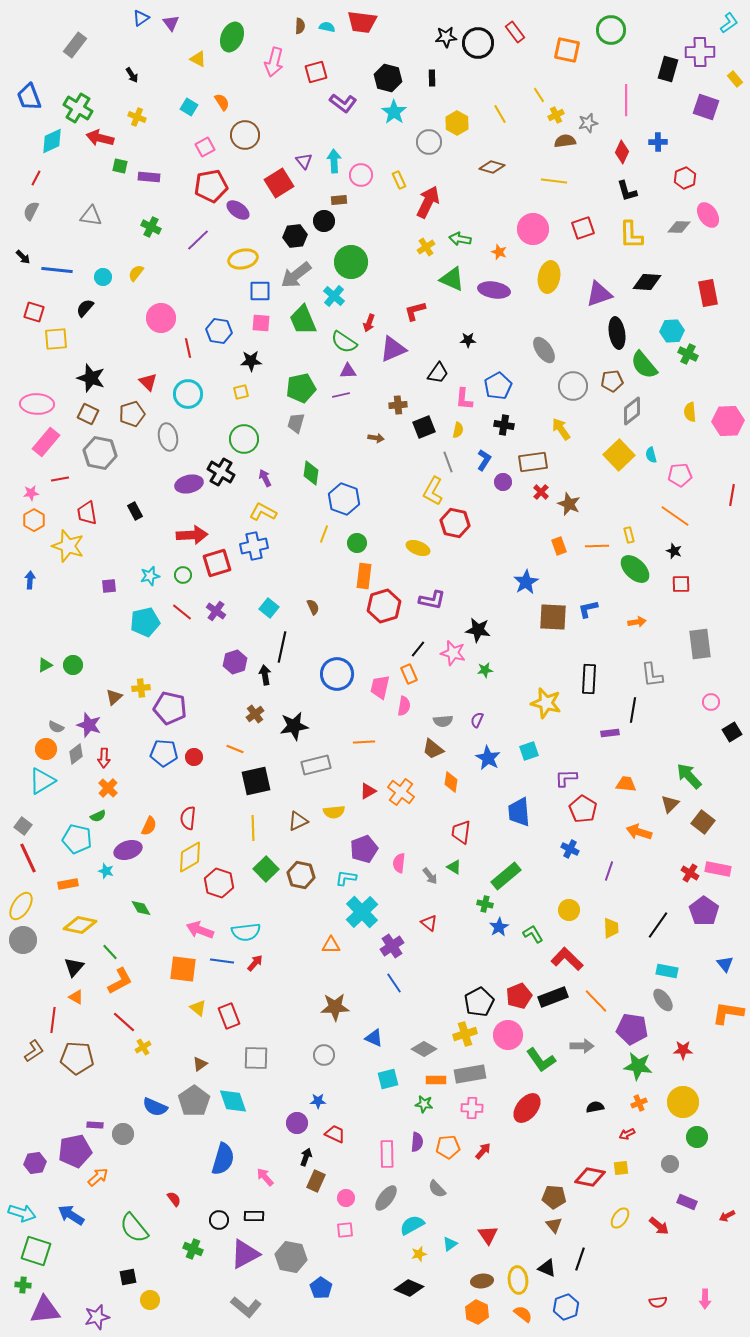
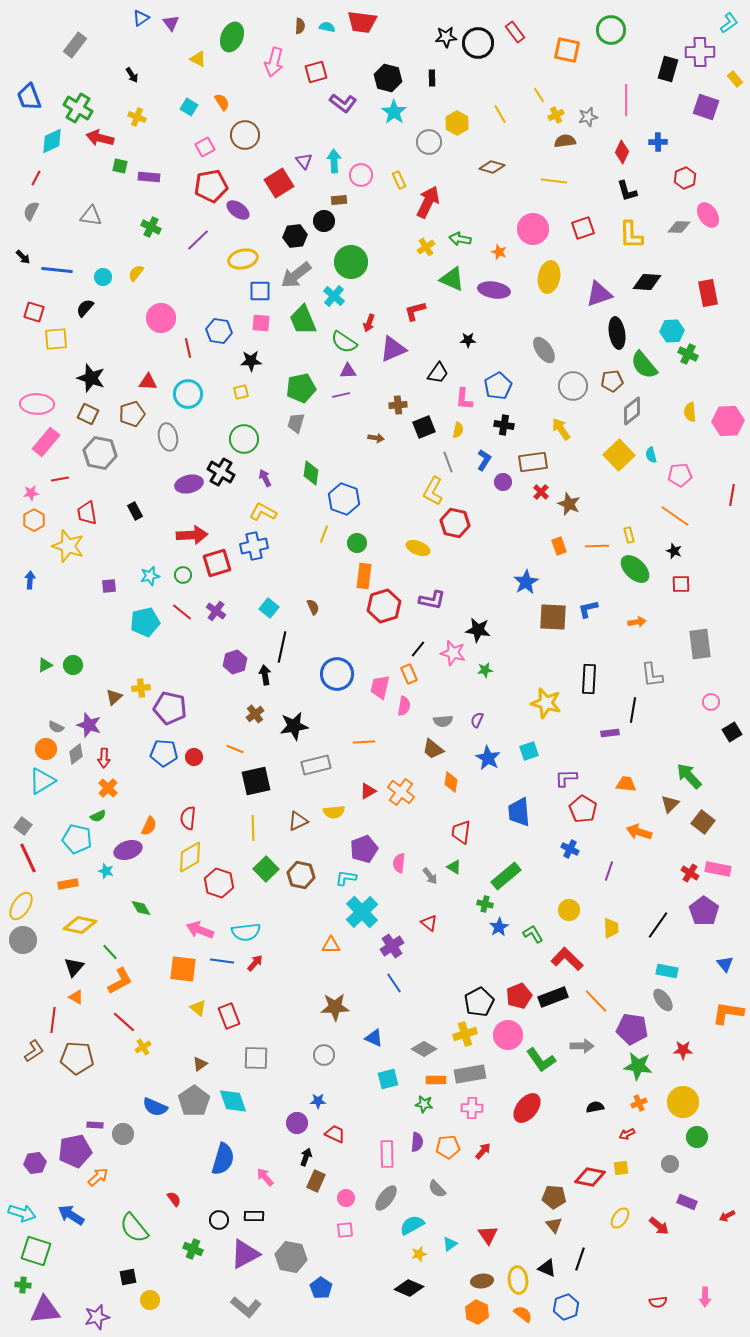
gray star at (588, 123): moved 6 px up
red triangle at (148, 382): rotated 42 degrees counterclockwise
pink arrow at (705, 1299): moved 2 px up
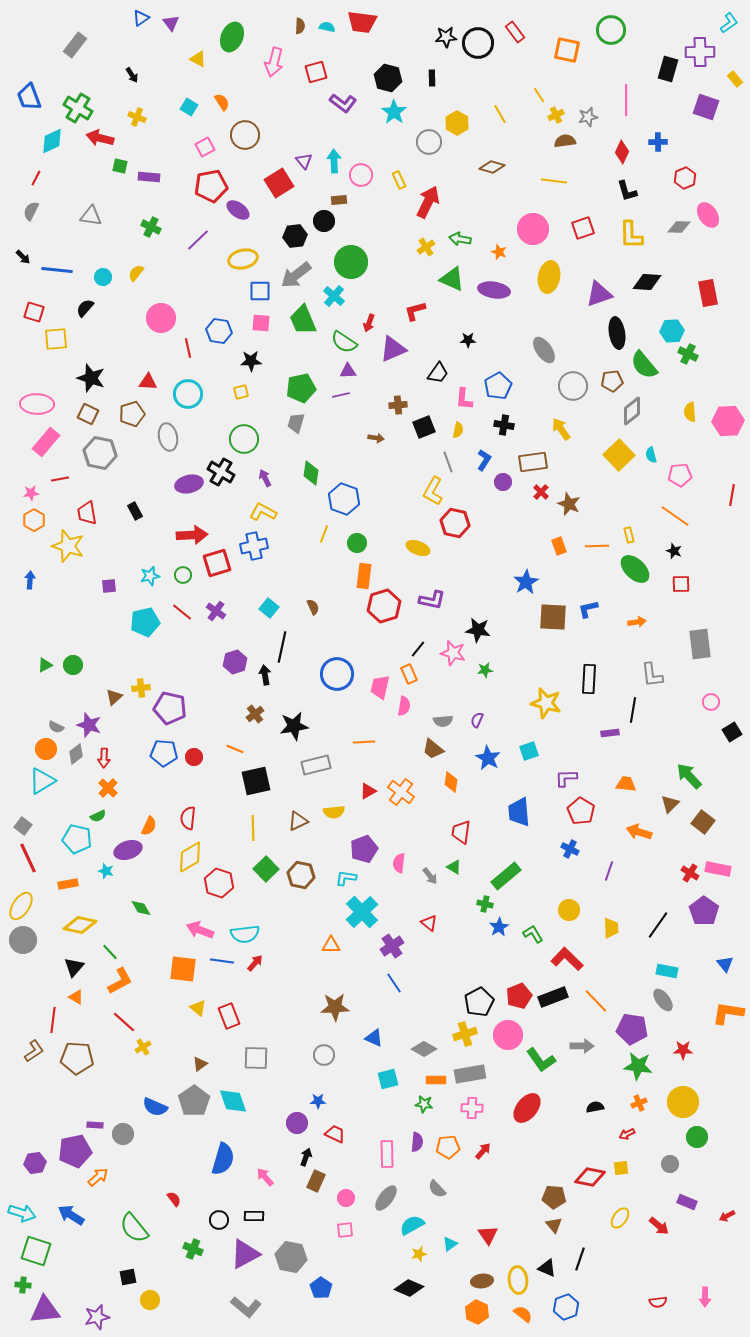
red pentagon at (583, 809): moved 2 px left, 2 px down
cyan semicircle at (246, 932): moved 1 px left, 2 px down
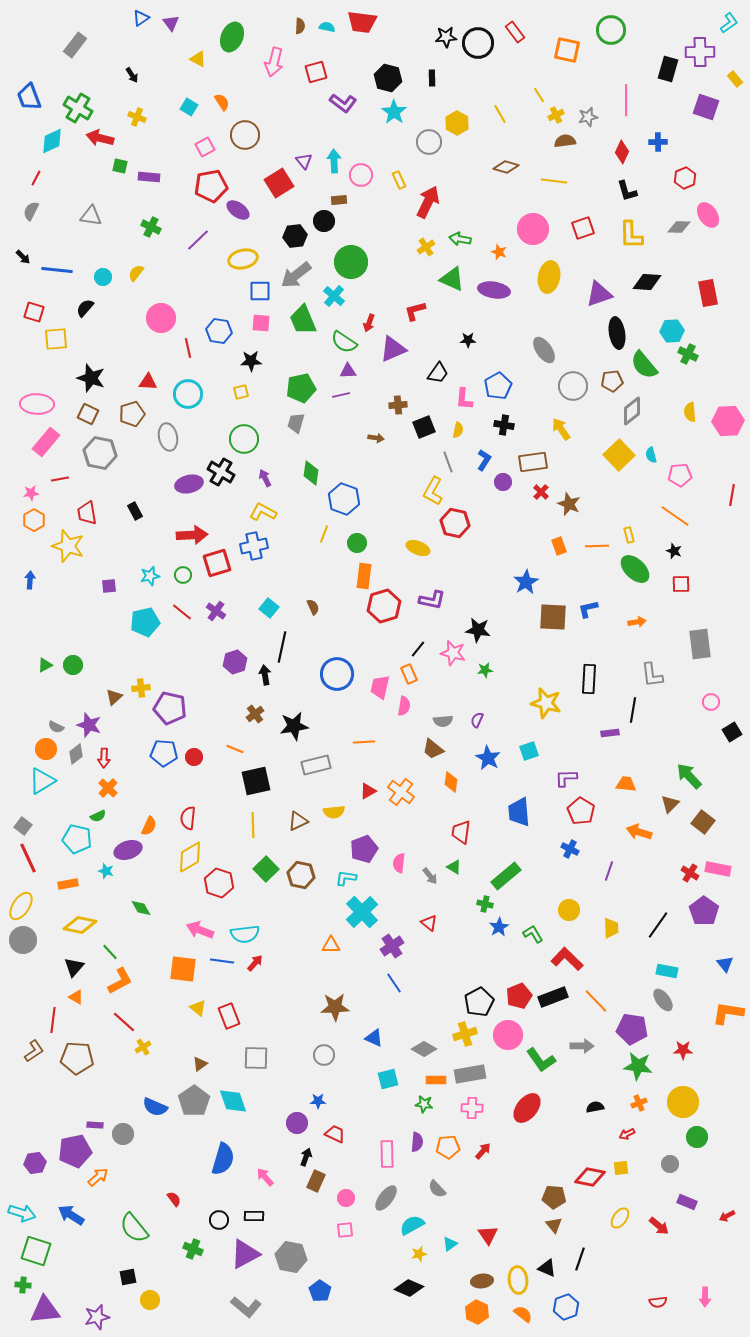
brown diamond at (492, 167): moved 14 px right
yellow line at (253, 828): moved 3 px up
blue pentagon at (321, 1288): moved 1 px left, 3 px down
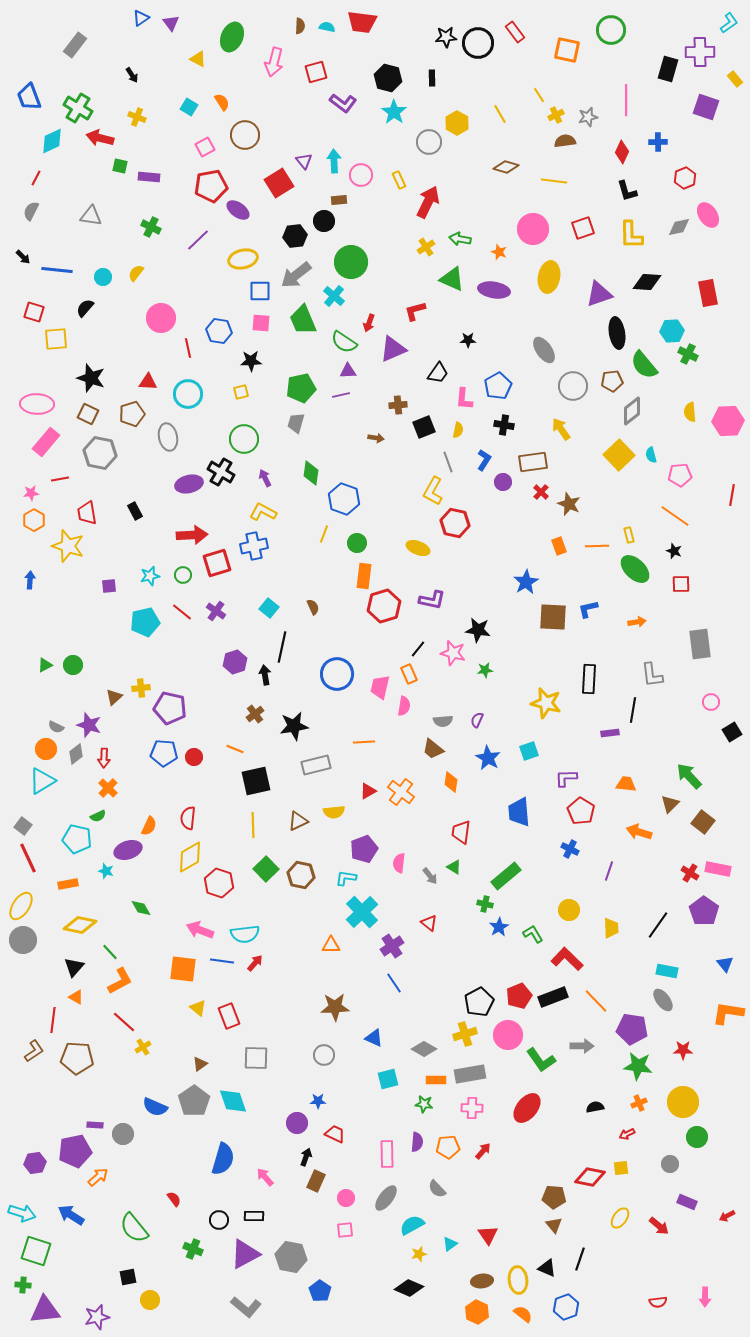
gray diamond at (679, 227): rotated 15 degrees counterclockwise
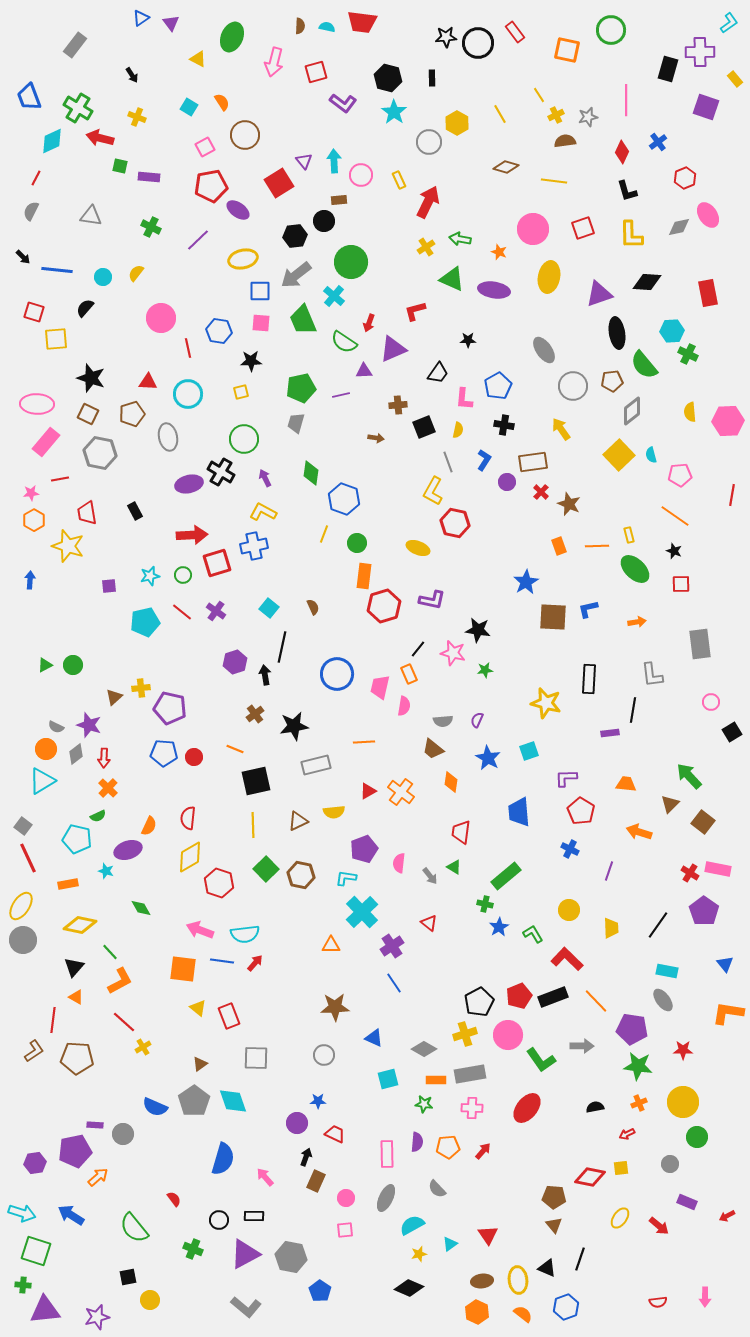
blue cross at (658, 142): rotated 36 degrees counterclockwise
purple triangle at (348, 371): moved 16 px right
purple circle at (503, 482): moved 4 px right
gray ellipse at (386, 1198): rotated 12 degrees counterclockwise
